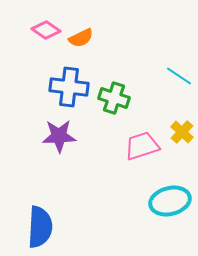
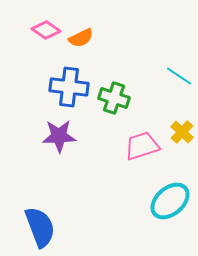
cyan ellipse: rotated 27 degrees counterclockwise
blue semicircle: rotated 24 degrees counterclockwise
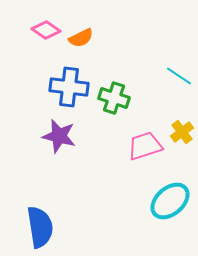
yellow cross: rotated 10 degrees clockwise
purple star: rotated 16 degrees clockwise
pink trapezoid: moved 3 px right
blue semicircle: rotated 12 degrees clockwise
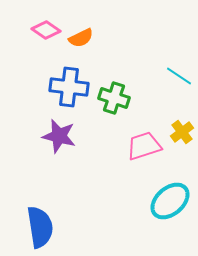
pink trapezoid: moved 1 px left
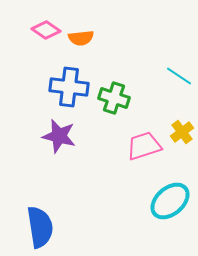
orange semicircle: rotated 20 degrees clockwise
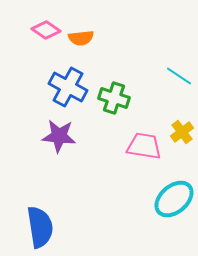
blue cross: moved 1 px left; rotated 21 degrees clockwise
purple star: rotated 8 degrees counterclockwise
pink trapezoid: rotated 27 degrees clockwise
cyan ellipse: moved 4 px right, 2 px up
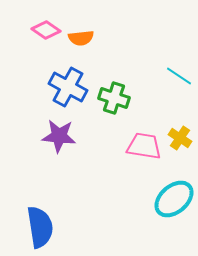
yellow cross: moved 2 px left, 6 px down; rotated 20 degrees counterclockwise
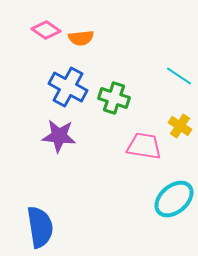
yellow cross: moved 12 px up
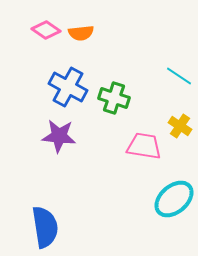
orange semicircle: moved 5 px up
blue semicircle: moved 5 px right
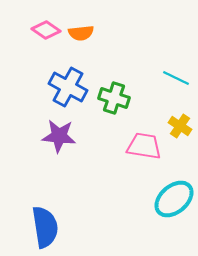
cyan line: moved 3 px left, 2 px down; rotated 8 degrees counterclockwise
